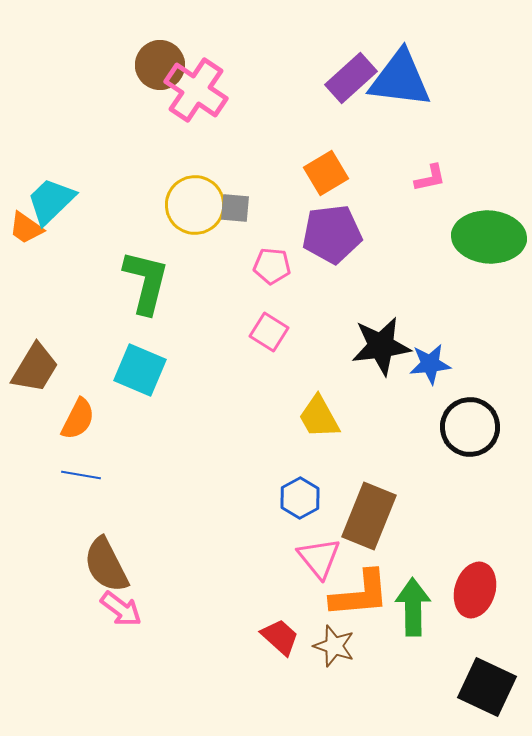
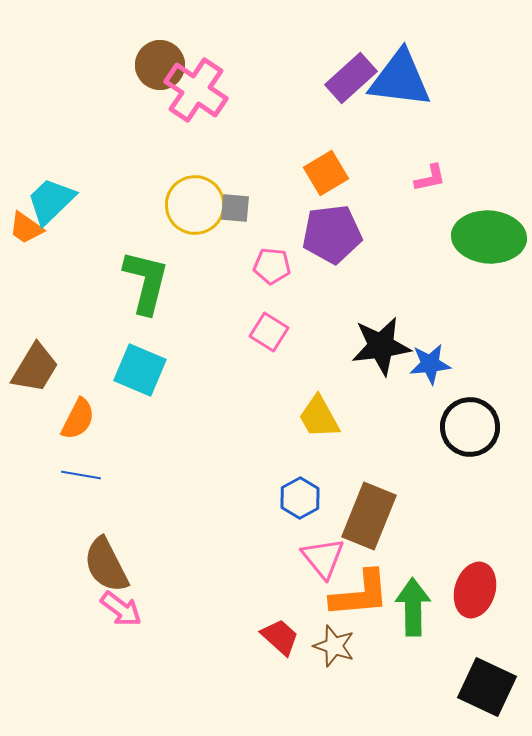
pink triangle: moved 4 px right
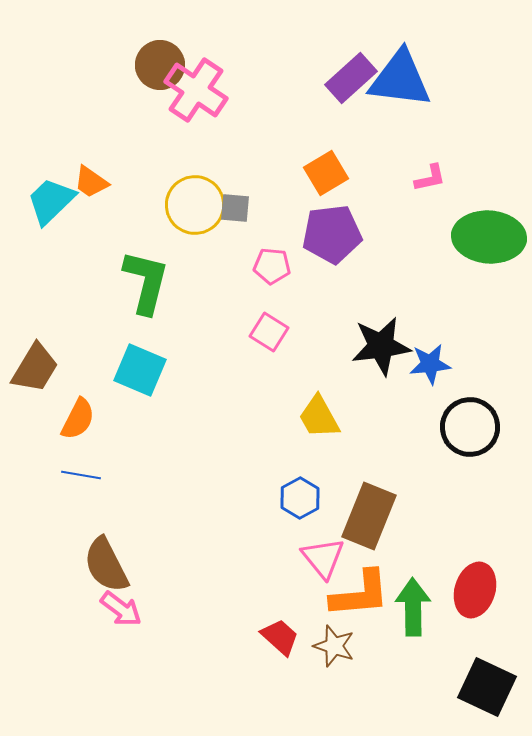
orange trapezoid: moved 65 px right, 46 px up
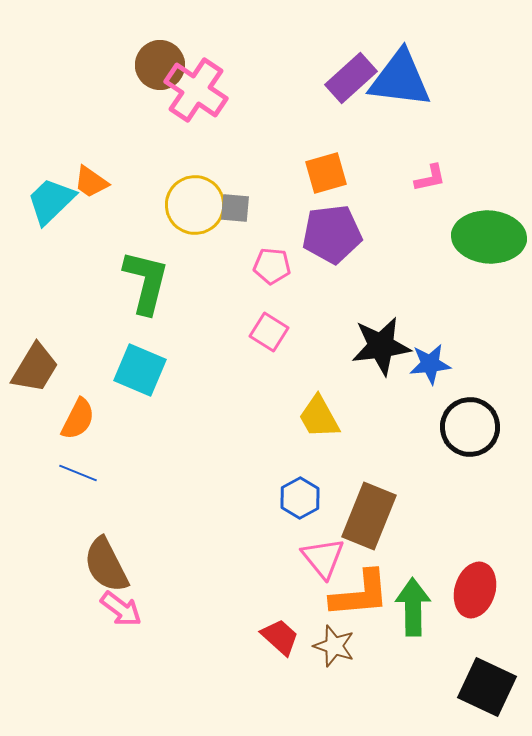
orange square: rotated 15 degrees clockwise
blue line: moved 3 px left, 2 px up; rotated 12 degrees clockwise
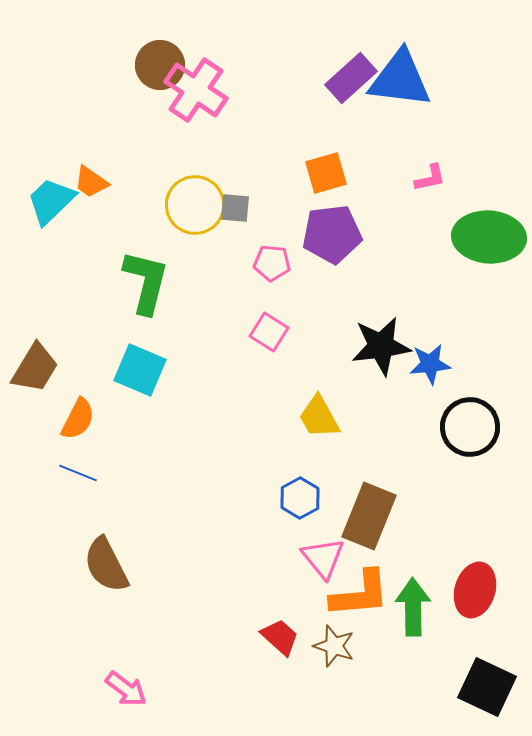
pink pentagon: moved 3 px up
pink arrow: moved 5 px right, 80 px down
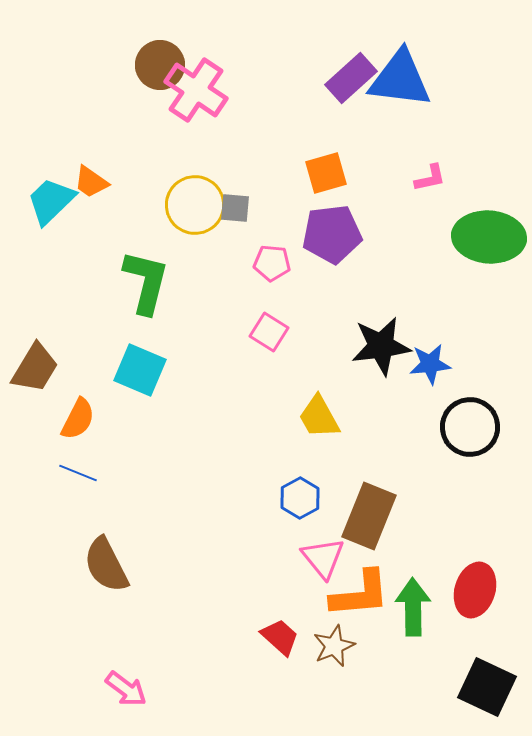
brown star: rotated 30 degrees clockwise
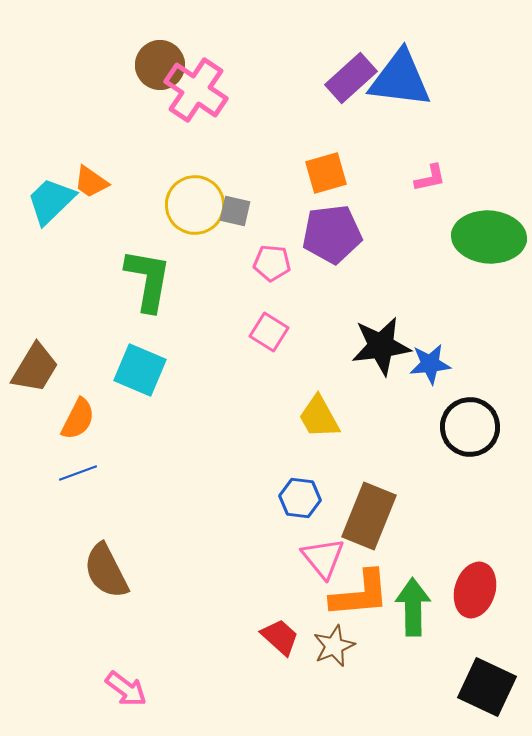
gray square: moved 3 px down; rotated 8 degrees clockwise
green L-shape: moved 2 px right, 2 px up; rotated 4 degrees counterclockwise
blue line: rotated 42 degrees counterclockwise
blue hexagon: rotated 24 degrees counterclockwise
brown semicircle: moved 6 px down
